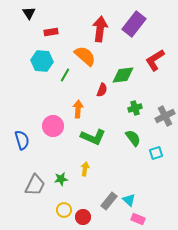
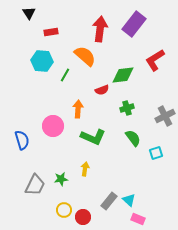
red semicircle: rotated 48 degrees clockwise
green cross: moved 8 px left
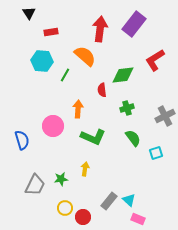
red semicircle: rotated 104 degrees clockwise
yellow circle: moved 1 px right, 2 px up
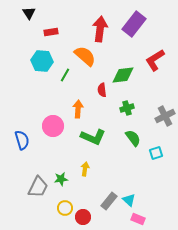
gray trapezoid: moved 3 px right, 2 px down
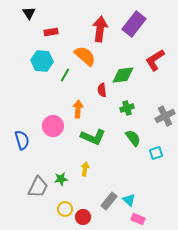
yellow circle: moved 1 px down
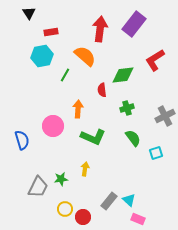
cyan hexagon: moved 5 px up; rotated 15 degrees counterclockwise
